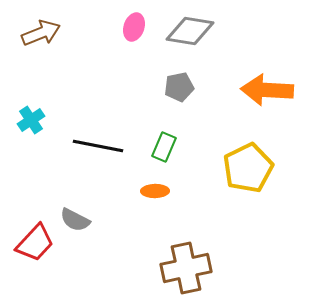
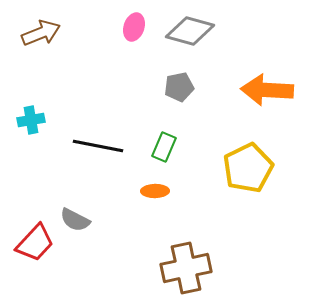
gray diamond: rotated 6 degrees clockwise
cyan cross: rotated 24 degrees clockwise
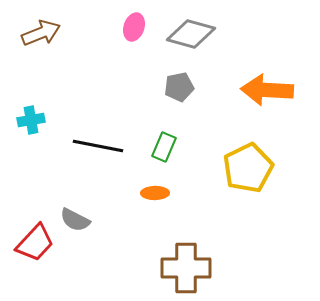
gray diamond: moved 1 px right, 3 px down
orange ellipse: moved 2 px down
brown cross: rotated 12 degrees clockwise
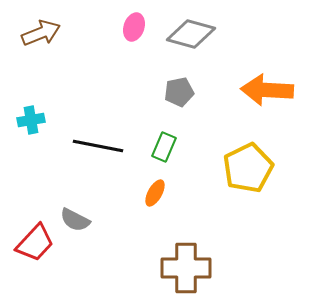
gray pentagon: moved 5 px down
orange ellipse: rotated 60 degrees counterclockwise
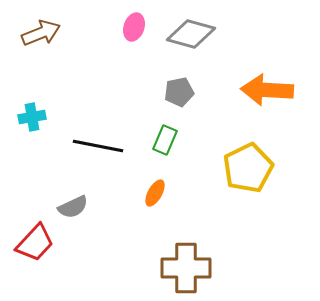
cyan cross: moved 1 px right, 3 px up
green rectangle: moved 1 px right, 7 px up
gray semicircle: moved 2 px left, 13 px up; rotated 52 degrees counterclockwise
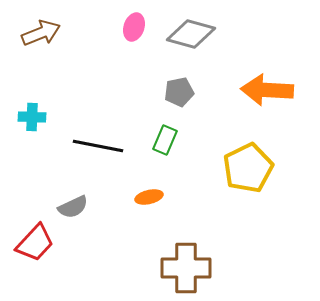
cyan cross: rotated 12 degrees clockwise
orange ellipse: moved 6 px left, 4 px down; rotated 48 degrees clockwise
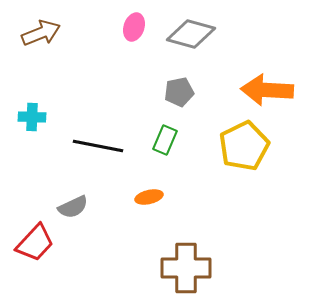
yellow pentagon: moved 4 px left, 22 px up
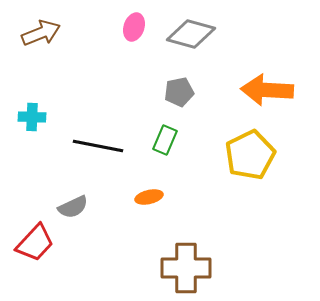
yellow pentagon: moved 6 px right, 9 px down
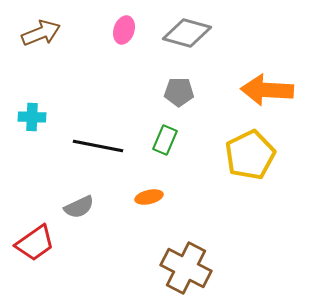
pink ellipse: moved 10 px left, 3 px down
gray diamond: moved 4 px left, 1 px up
gray pentagon: rotated 12 degrees clockwise
gray semicircle: moved 6 px right
red trapezoid: rotated 12 degrees clockwise
brown cross: rotated 27 degrees clockwise
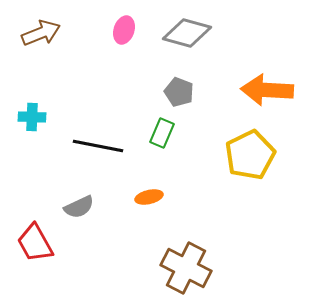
gray pentagon: rotated 20 degrees clockwise
green rectangle: moved 3 px left, 7 px up
red trapezoid: rotated 96 degrees clockwise
